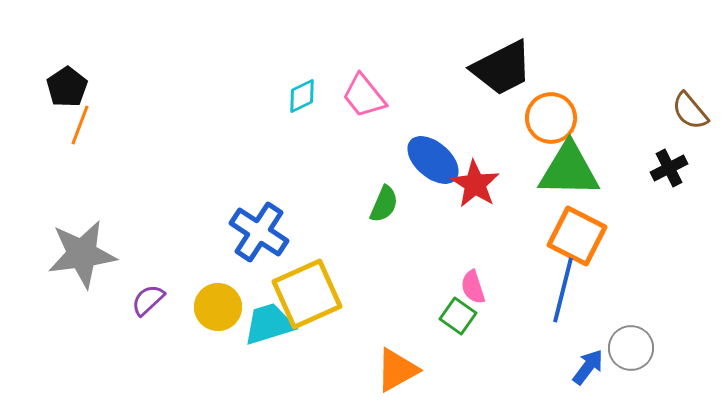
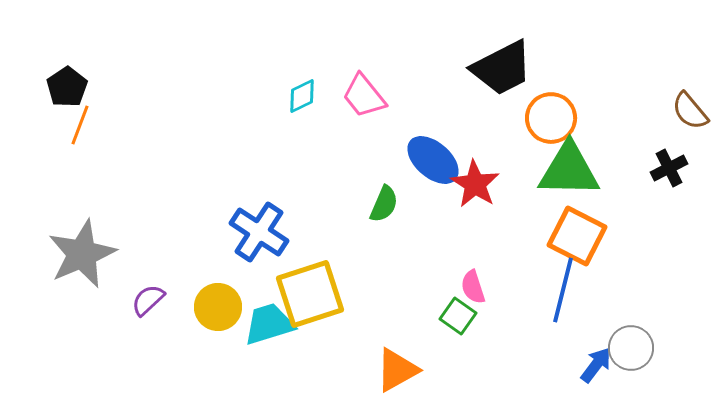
gray star: rotated 16 degrees counterclockwise
yellow square: moved 3 px right; rotated 6 degrees clockwise
blue arrow: moved 8 px right, 2 px up
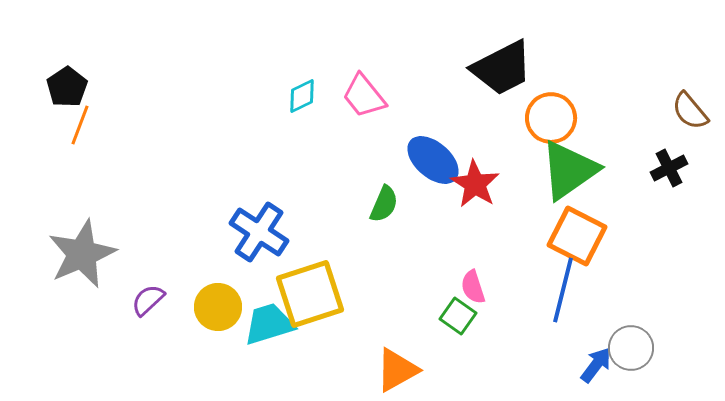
green triangle: rotated 36 degrees counterclockwise
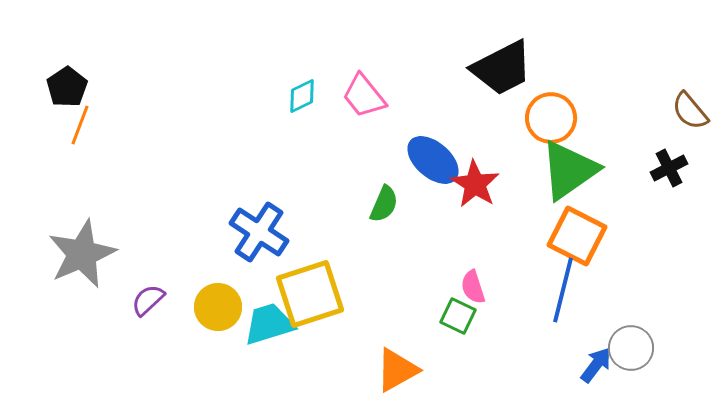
green square: rotated 9 degrees counterclockwise
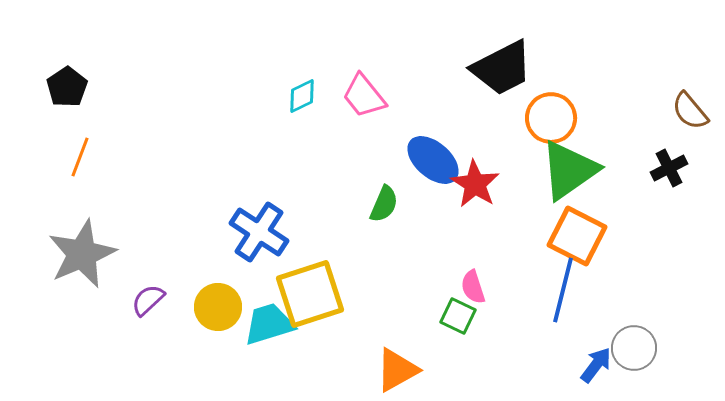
orange line: moved 32 px down
gray circle: moved 3 px right
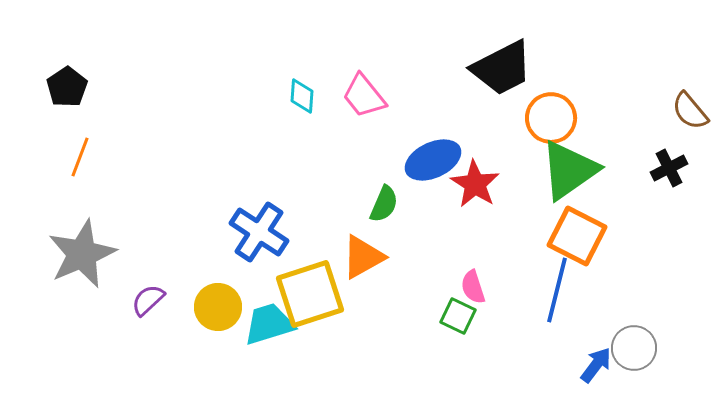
cyan diamond: rotated 60 degrees counterclockwise
blue ellipse: rotated 66 degrees counterclockwise
blue line: moved 6 px left
orange triangle: moved 34 px left, 113 px up
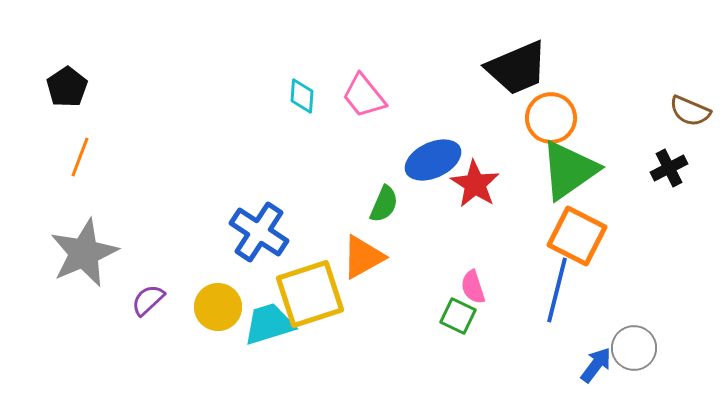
black trapezoid: moved 15 px right; rotated 4 degrees clockwise
brown semicircle: rotated 27 degrees counterclockwise
gray star: moved 2 px right, 1 px up
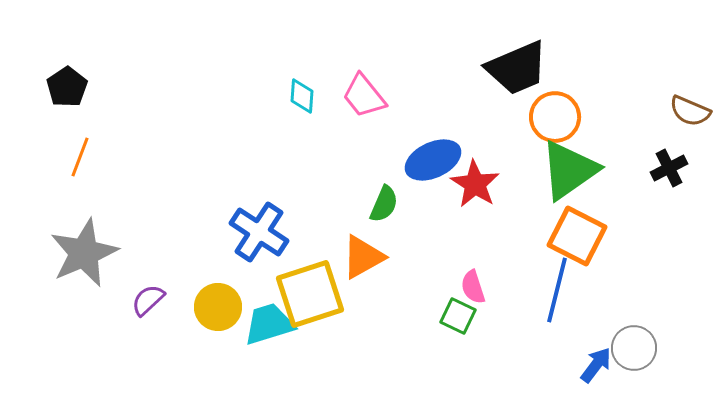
orange circle: moved 4 px right, 1 px up
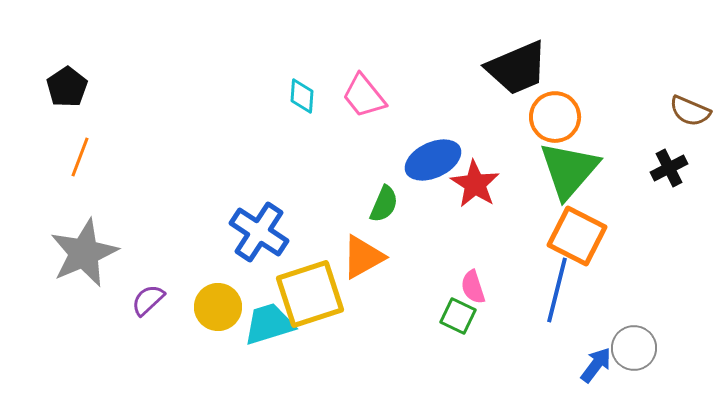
green triangle: rotated 14 degrees counterclockwise
